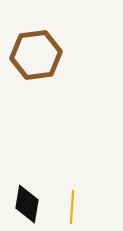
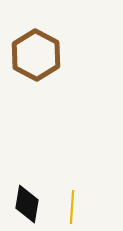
brown hexagon: rotated 24 degrees counterclockwise
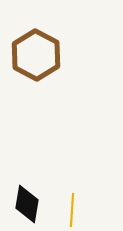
yellow line: moved 3 px down
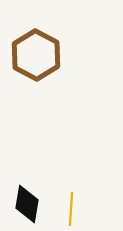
yellow line: moved 1 px left, 1 px up
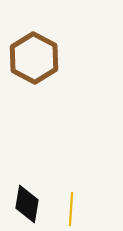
brown hexagon: moved 2 px left, 3 px down
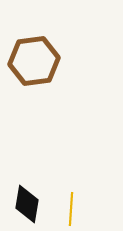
brown hexagon: moved 3 px down; rotated 24 degrees clockwise
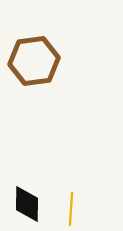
black diamond: rotated 9 degrees counterclockwise
